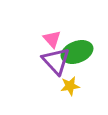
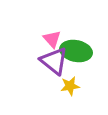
green ellipse: moved 1 px left, 1 px up; rotated 32 degrees clockwise
purple triangle: moved 2 px left; rotated 8 degrees counterclockwise
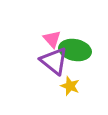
green ellipse: moved 1 px left, 1 px up
yellow star: rotated 30 degrees clockwise
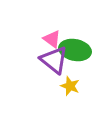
pink triangle: rotated 12 degrees counterclockwise
purple triangle: moved 1 px up
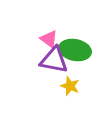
pink triangle: moved 3 px left
purple triangle: rotated 28 degrees counterclockwise
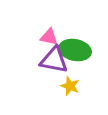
pink triangle: moved 2 px up; rotated 24 degrees counterclockwise
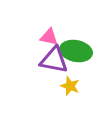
green ellipse: moved 1 px right, 1 px down
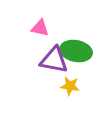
pink triangle: moved 9 px left, 9 px up
yellow star: rotated 12 degrees counterclockwise
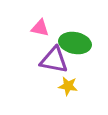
green ellipse: moved 1 px left, 8 px up
yellow star: moved 2 px left
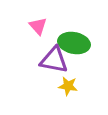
pink triangle: moved 2 px left, 2 px up; rotated 36 degrees clockwise
green ellipse: moved 1 px left
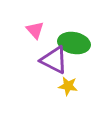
pink triangle: moved 3 px left, 4 px down
purple triangle: rotated 16 degrees clockwise
